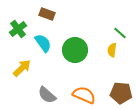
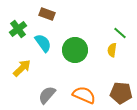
gray semicircle: rotated 90 degrees clockwise
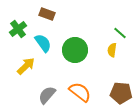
yellow arrow: moved 4 px right, 2 px up
orange semicircle: moved 4 px left, 3 px up; rotated 15 degrees clockwise
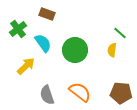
gray semicircle: rotated 60 degrees counterclockwise
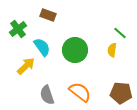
brown rectangle: moved 1 px right, 1 px down
cyan semicircle: moved 1 px left, 4 px down
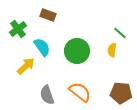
green circle: moved 2 px right, 1 px down
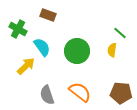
green cross: rotated 24 degrees counterclockwise
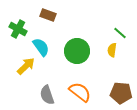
cyan semicircle: moved 1 px left
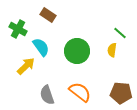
brown rectangle: rotated 14 degrees clockwise
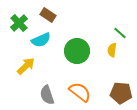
green cross: moved 1 px right, 6 px up; rotated 18 degrees clockwise
cyan semicircle: moved 7 px up; rotated 102 degrees clockwise
